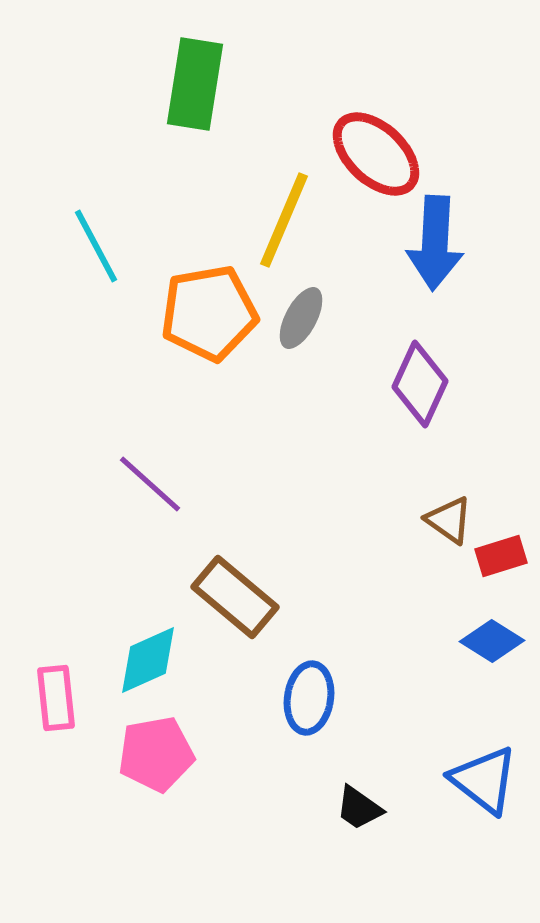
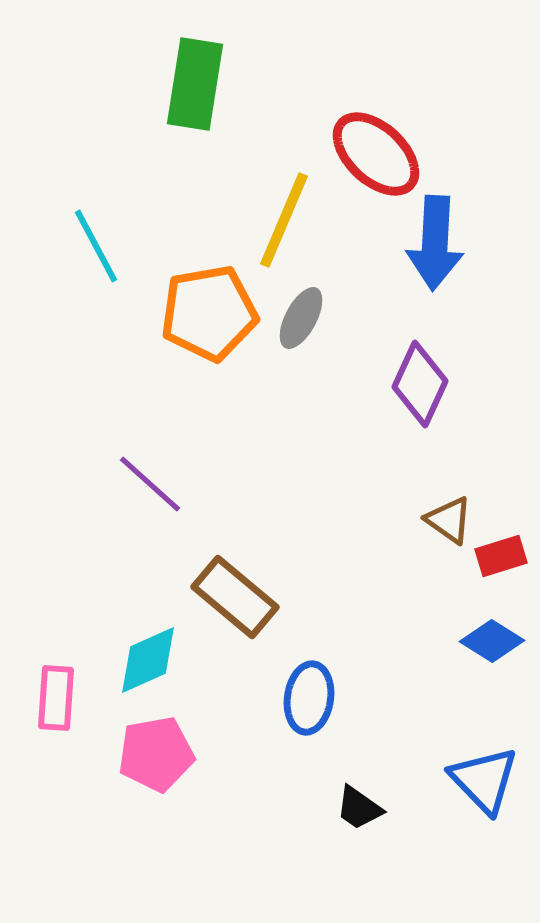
pink rectangle: rotated 10 degrees clockwise
blue triangle: rotated 8 degrees clockwise
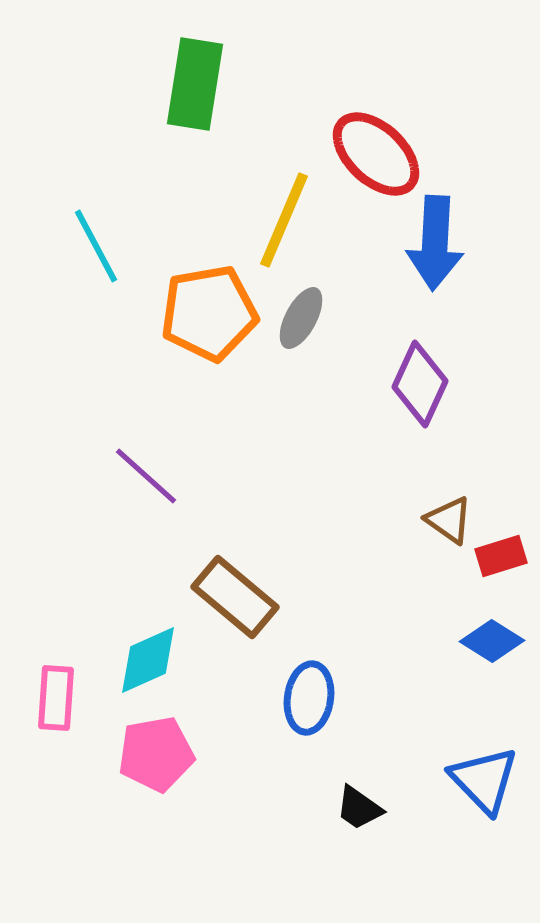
purple line: moved 4 px left, 8 px up
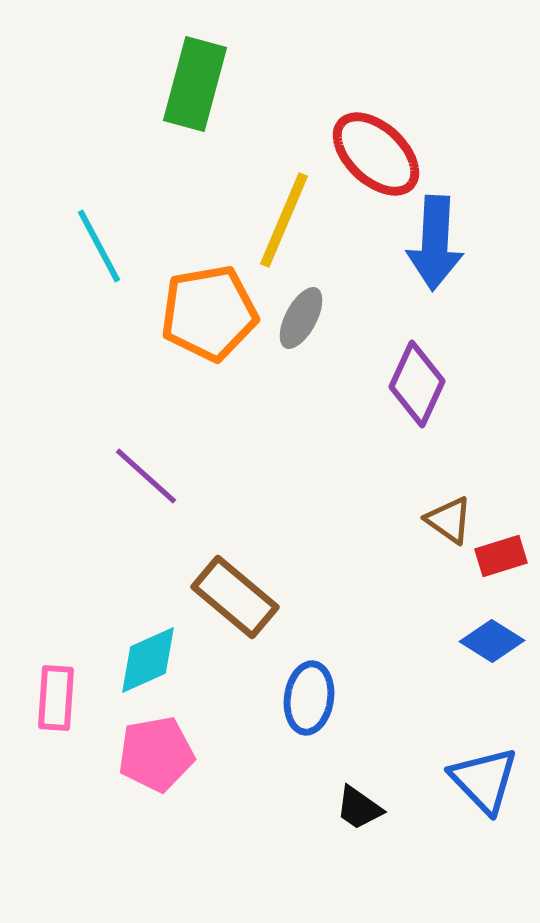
green rectangle: rotated 6 degrees clockwise
cyan line: moved 3 px right
purple diamond: moved 3 px left
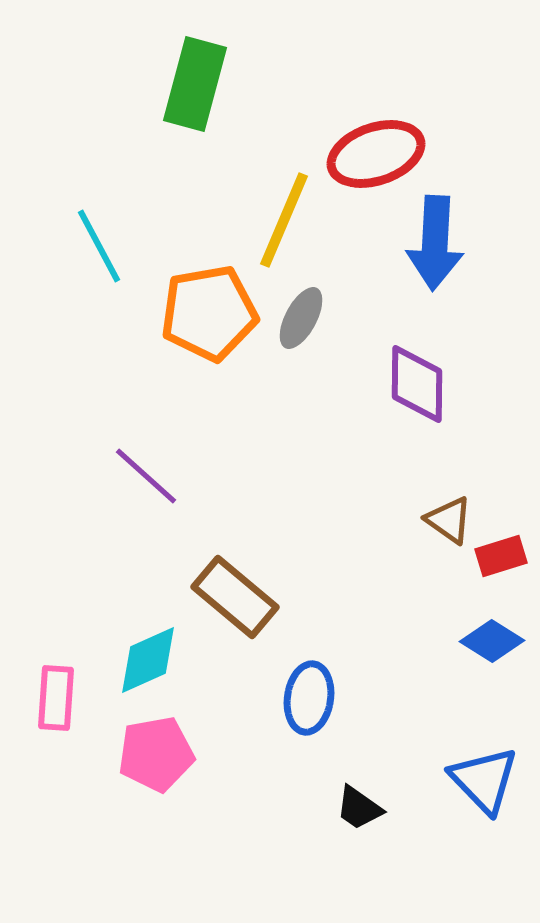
red ellipse: rotated 62 degrees counterclockwise
purple diamond: rotated 24 degrees counterclockwise
